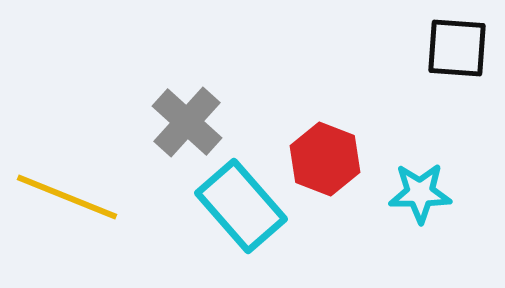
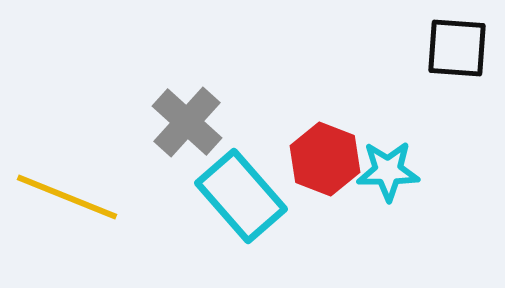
cyan star: moved 32 px left, 22 px up
cyan rectangle: moved 10 px up
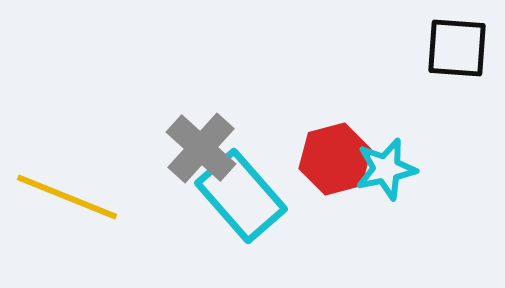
gray cross: moved 14 px right, 26 px down
red hexagon: moved 10 px right; rotated 24 degrees clockwise
cyan star: moved 2 px left, 2 px up; rotated 12 degrees counterclockwise
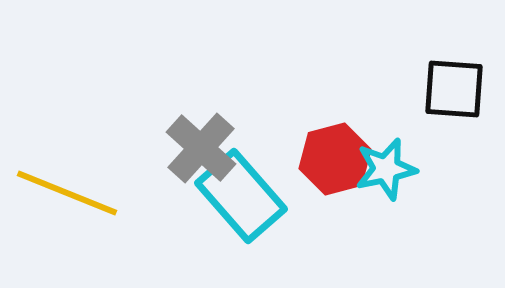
black square: moved 3 px left, 41 px down
yellow line: moved 4 px up
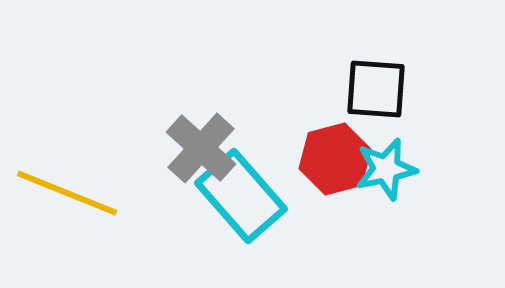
black square: moved 78 px left
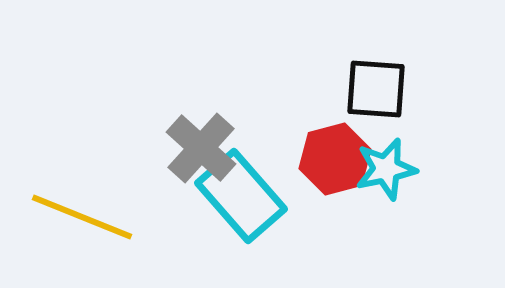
yellow line: moved 15 px right, 24 px down
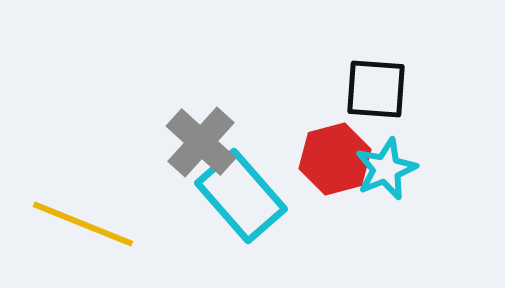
gray cross: moved 6 px up
cyan star: rotated 10 degrees counterclockwise
yellow line: moved 1 px right, 7 px down
